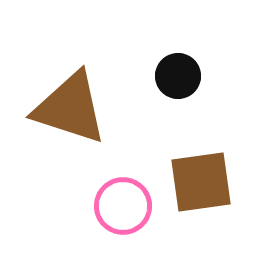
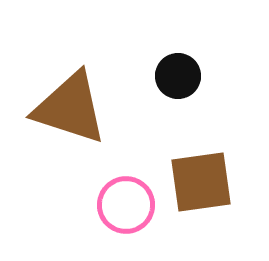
pink circle: moved 3 px right, 1 px up
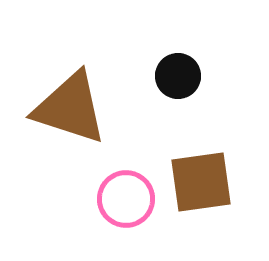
pink circle: moved 6 px up
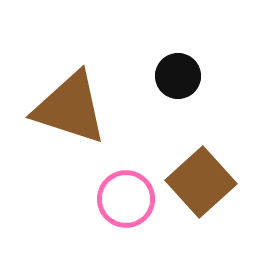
brown square: rotated 34 degrees counterclockwise
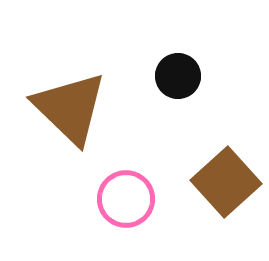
brown triangle: rotated 26 degrees clockwise
brown square: moved 25 px right
